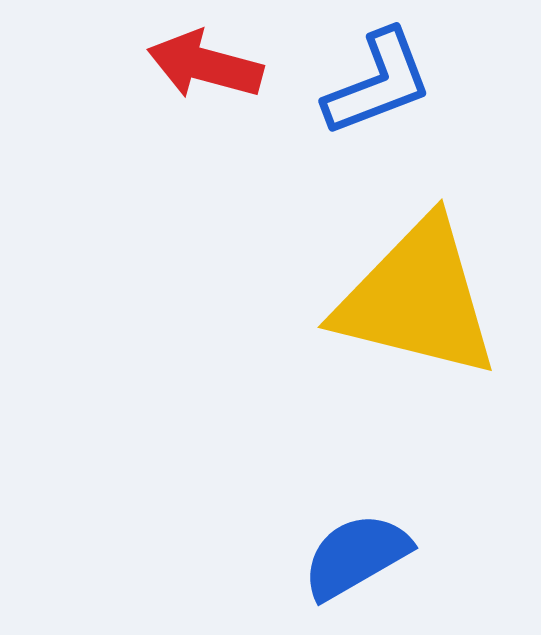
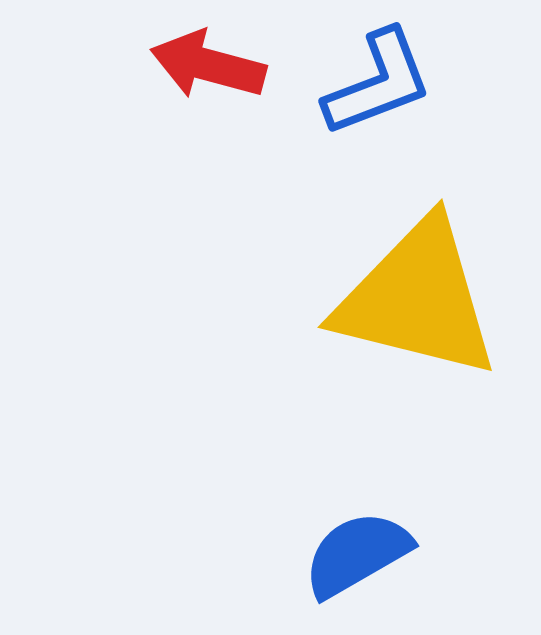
red arrow: moved 3 px right
blue semicircle: moved 1 px right, 2 px up
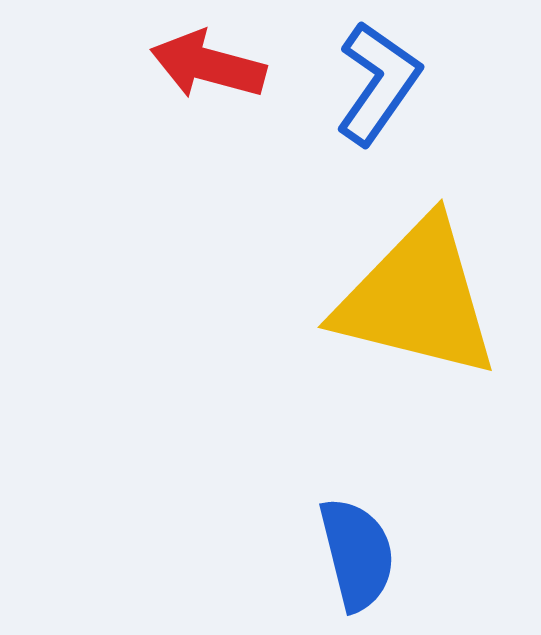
blue L-shape: rotated 34 degrees counterclockwise
blue semicircle: rotated 106 degrees clockwise
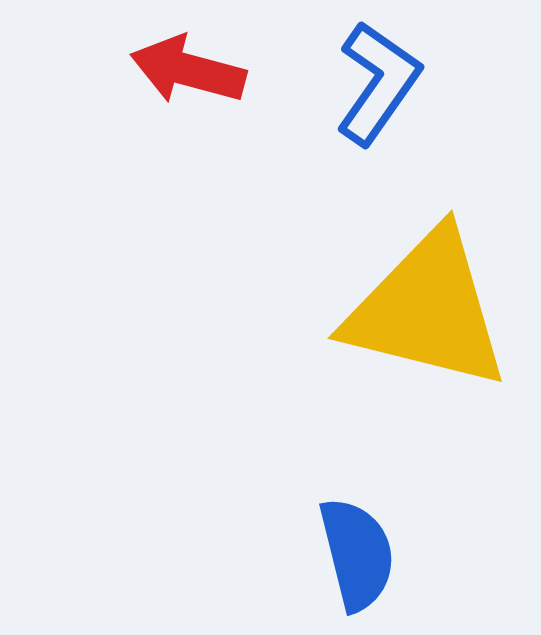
red arrow: moved 20 px left, 5 px down
yellow triangle: moved 10 px right, 11 px down
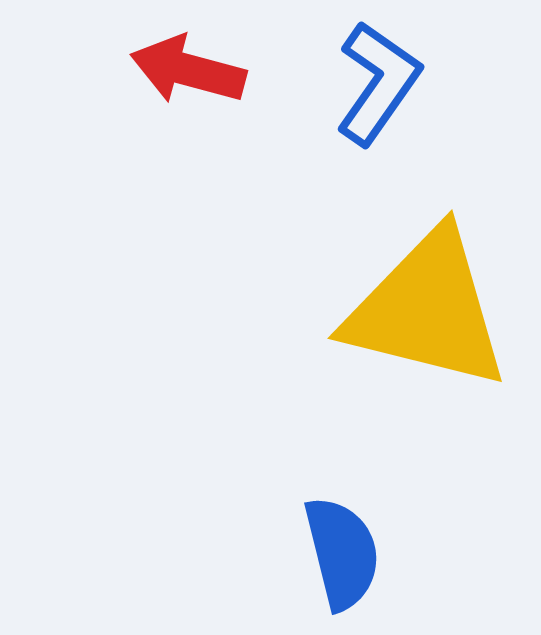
blue semicircle: moved 15 px left, 1 px up
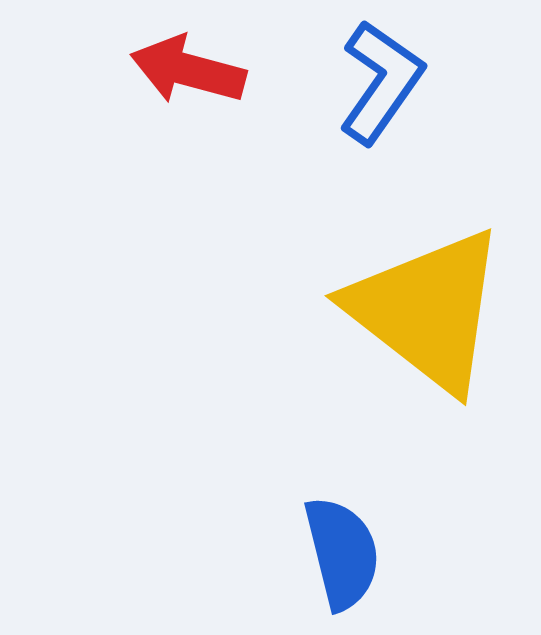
blue L-shape: moved 3 px right, 1 px up
yellow triangle: rotated 24 degrees clockwise
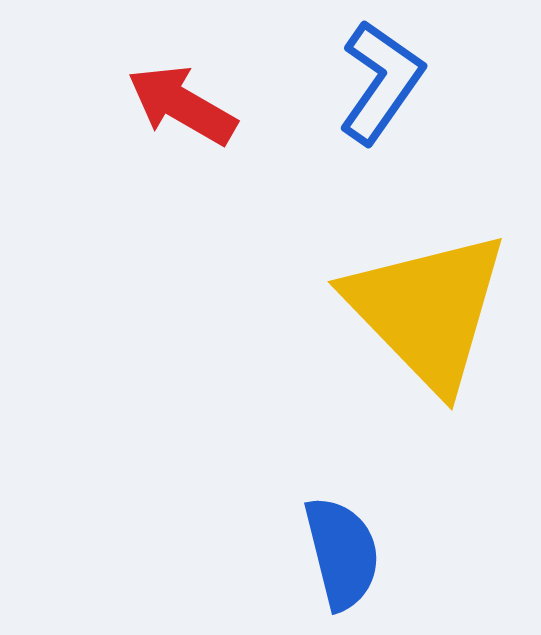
red arrow: moved 6 px left, 35 px down; rotated 15 degrees clockwise
yellow triangle: rotated 8 degrees clockwise
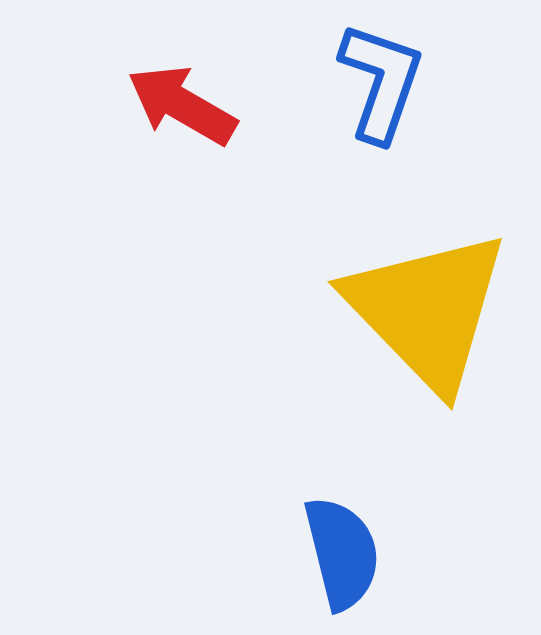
blue L-shape: rotated 16 degrees counterclockwise
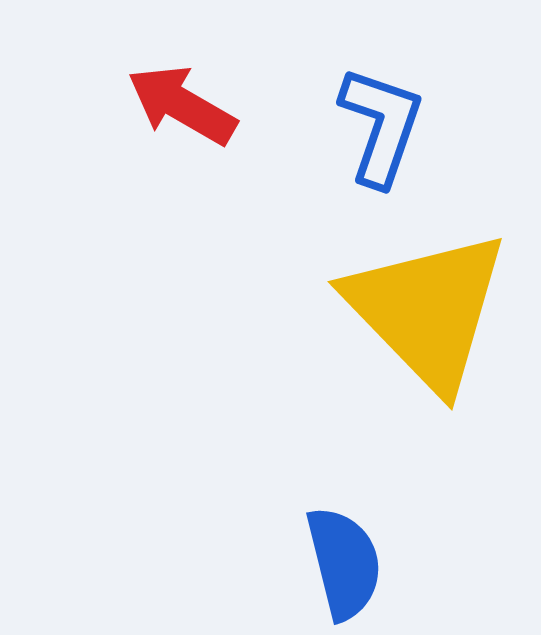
blue L-shape: moved 44 px down
blue semicircle: moved 2 px right, 10 px down
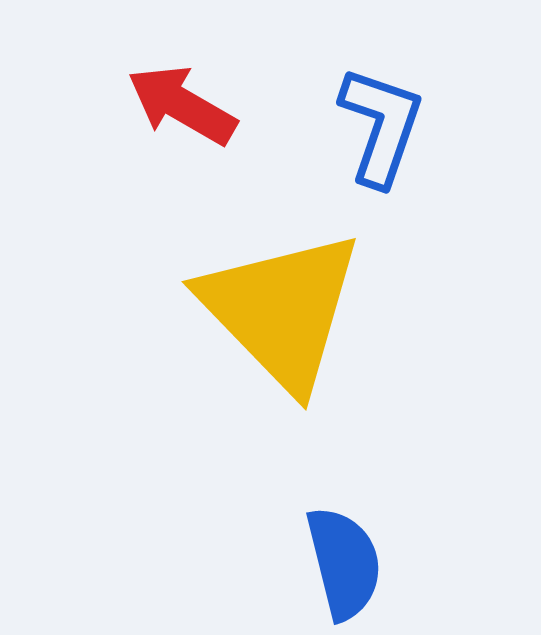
yellow triangle: moved 146 px left
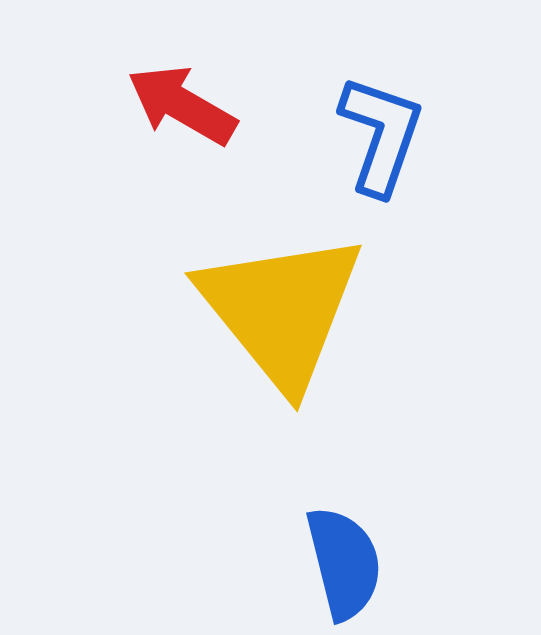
blue L-shape: moved 9 px down
yellow triangle: rotated 5 degrees clockwise
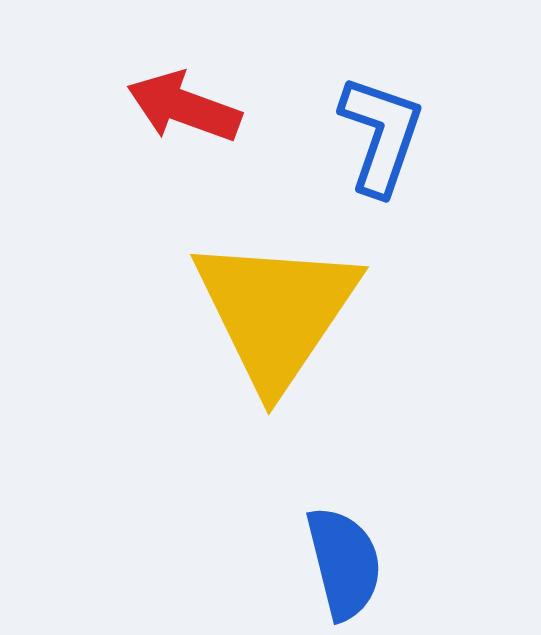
red arrow: moved 2 px right, 2 px down; rotated 10 degrees counterclockwise
yellow triangle: moved 5 px left, 2 px down; rotated 13 degrees clockwise
